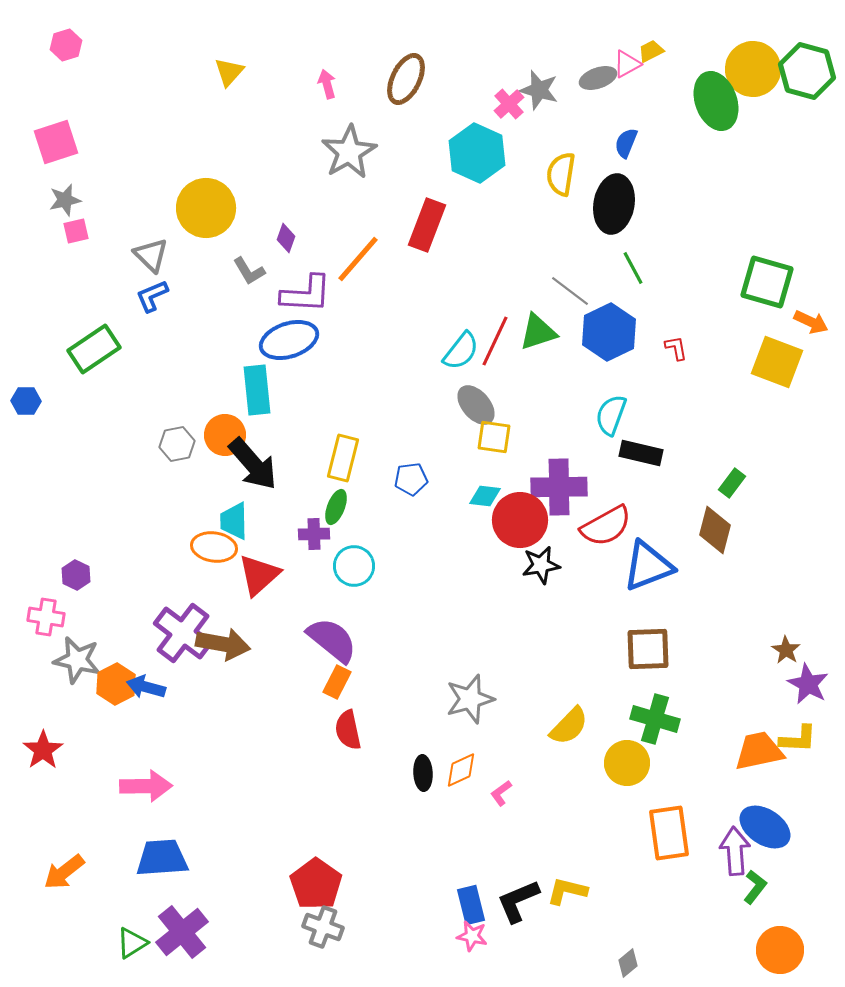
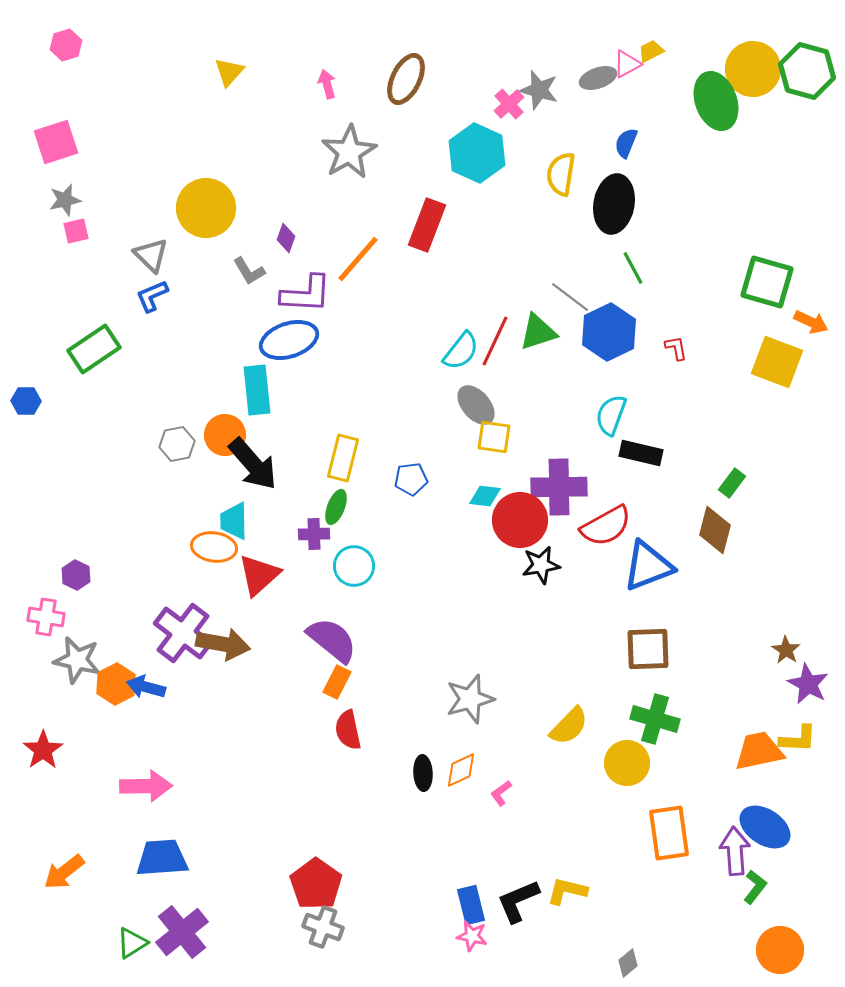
gray line at (570, 291): moved 6 px down
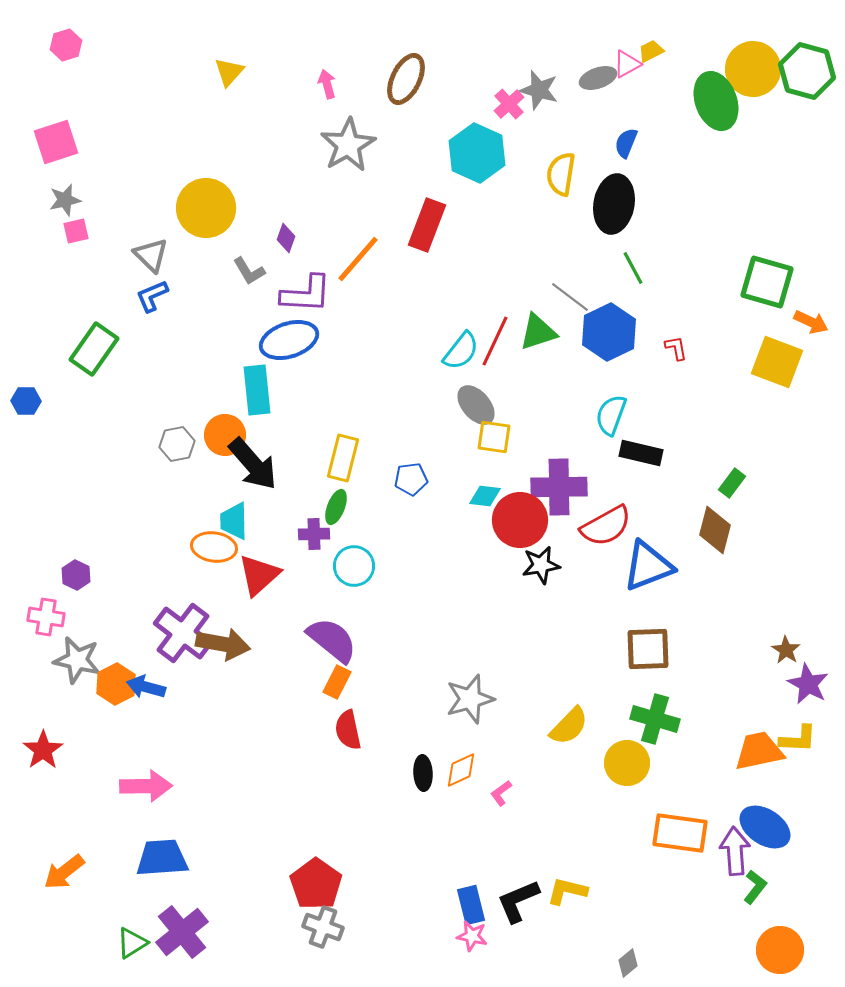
gray star at (349, 152): moved 1 px left, 7 px up
green rectangle at (94, 349): rotated 21 degrees counterclockwise
orange rectangle at (669, 833): moved 11 px right; rotated 74 degrees counterclockwise
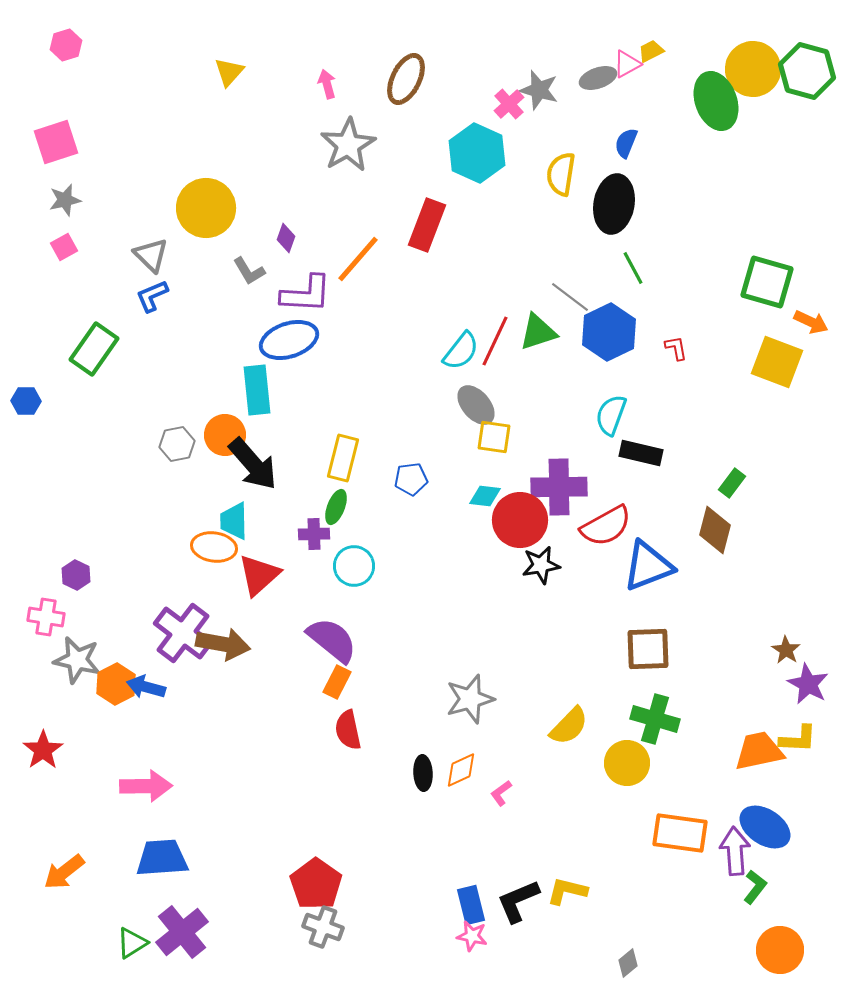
pink square at (76, 231): moved 12 px left, 16 px down; rotated 16 degrees counterclockwise
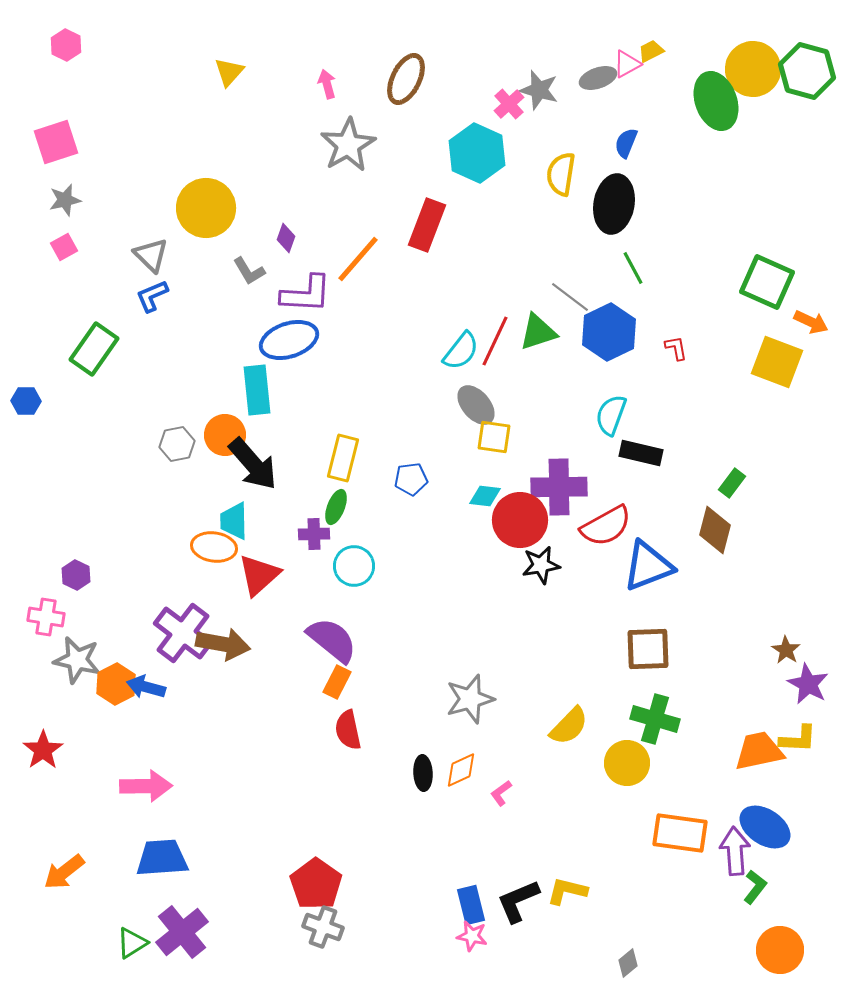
pink hexagon at (66, 45): rotated 16 degrees counterclockwise
green square at (767, 282): rotated 8 degrees clockwise
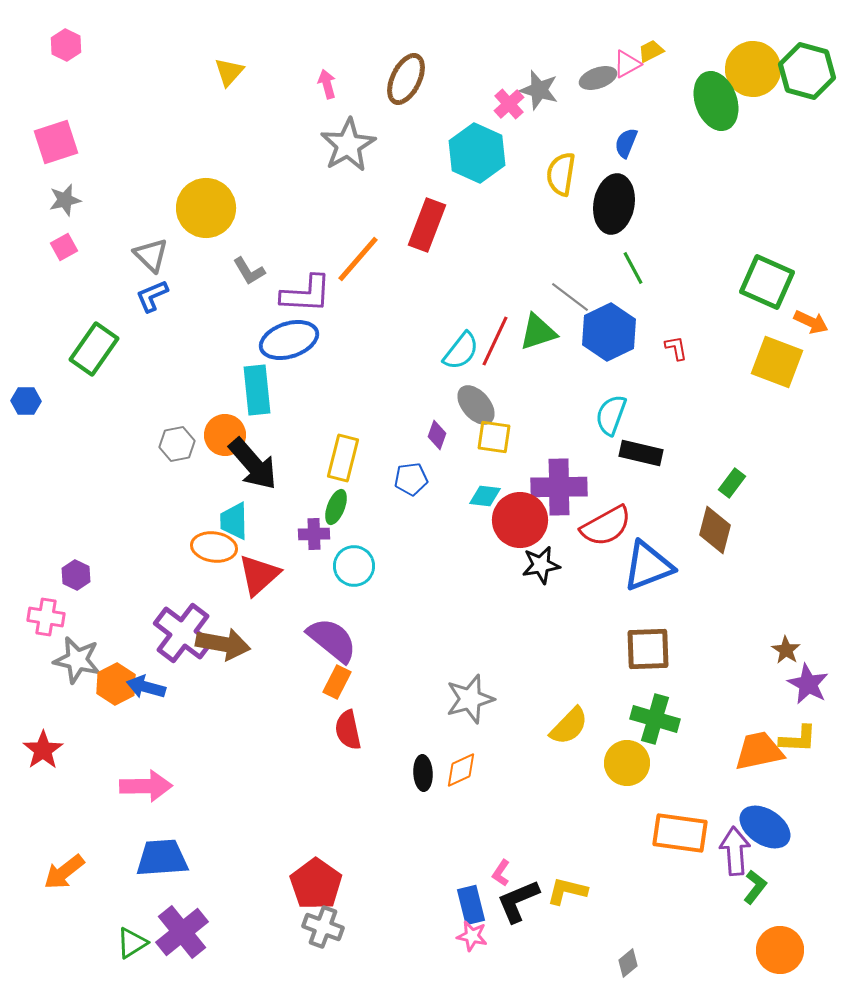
purple diamond at (286, 238): moved 151 px right, 197 px down
pink L-shape at (501, 793): moved 80 px down; rotated 20 degrees counterclockwise
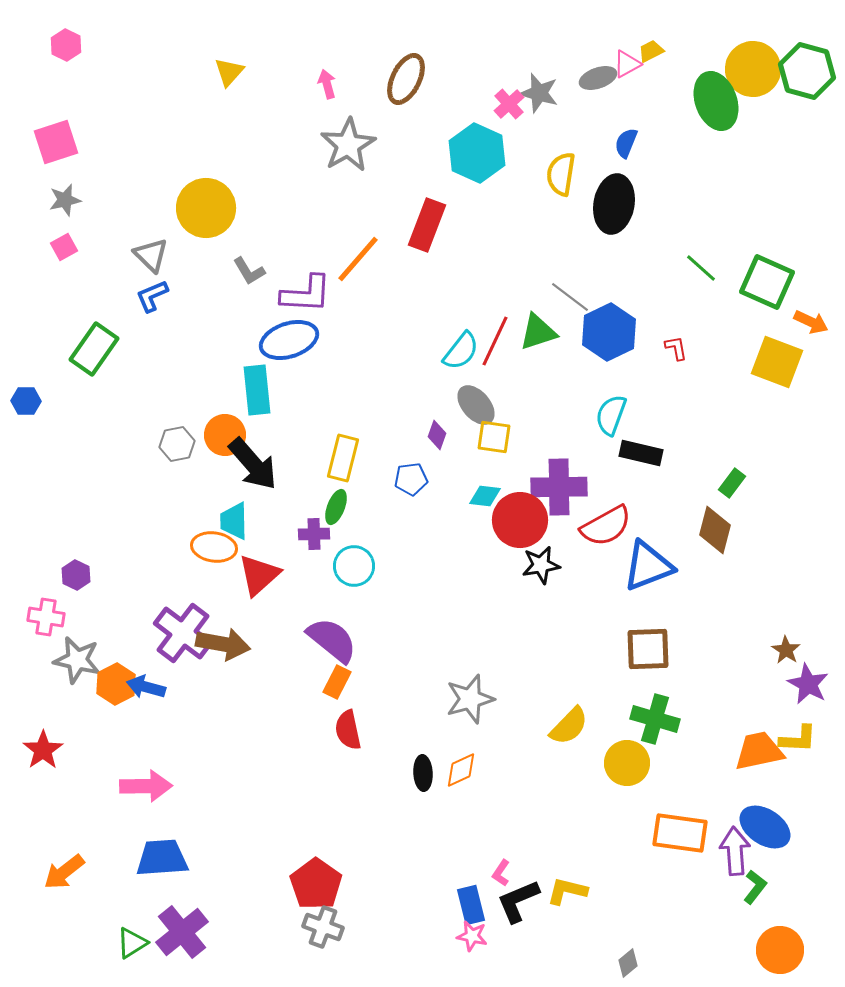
gray star at (539, 90): moved 3 px down
green line at (633, 268): moved 68 px right; rotated 20 degrees counterclockwise
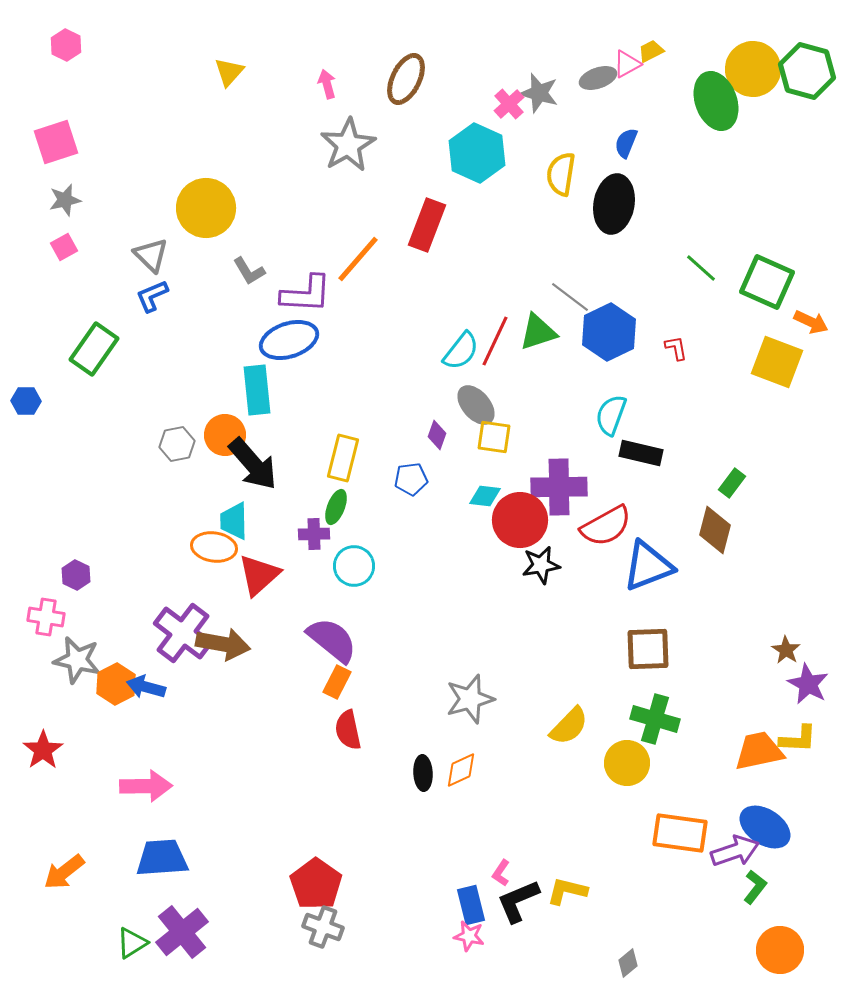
purple arrow at (735, 851): rotated 75 degrees clockwise
pink star at (472, 936): moved 3 px left
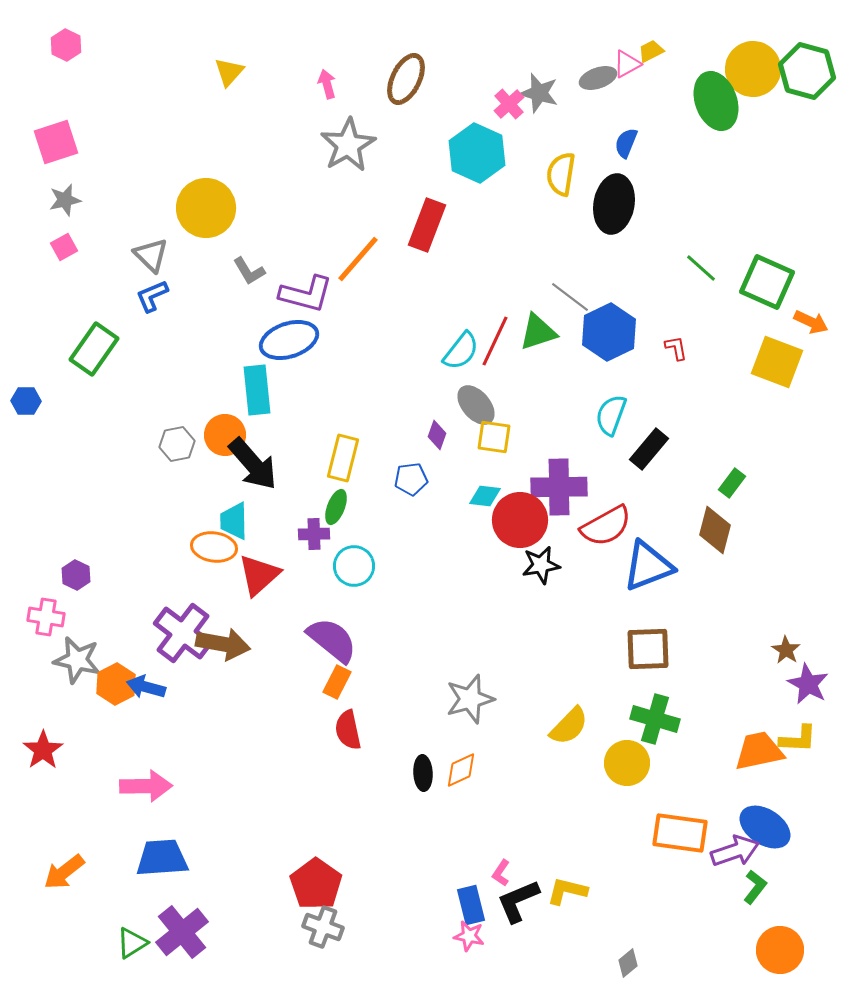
purple L-shape at (306, 294): rotated 12 degrees clockwise
black rectangle at (641, 453): moved 8 px right, 4 px up; rotated 63 degrees counterclockwise
